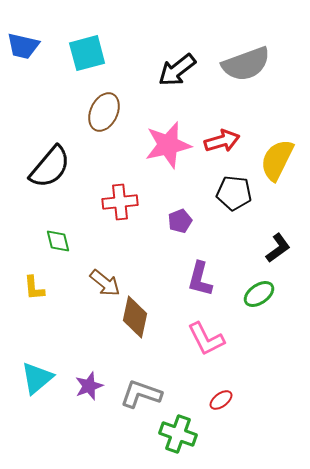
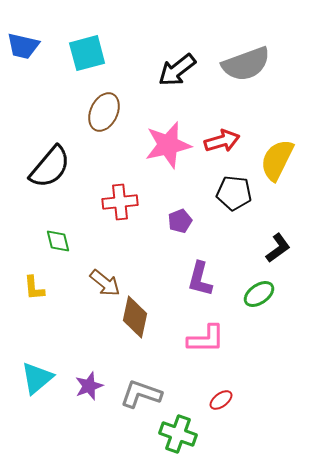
pink L-shape: rotated 63 degrees counterclockwise
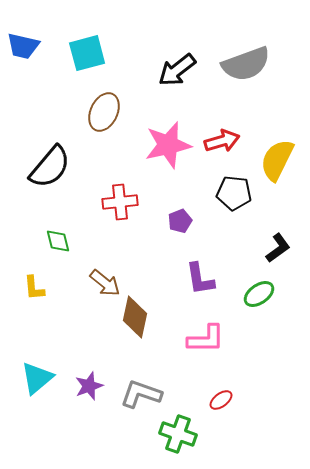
purple L-shape: rotated 24 degrees counterclockwise
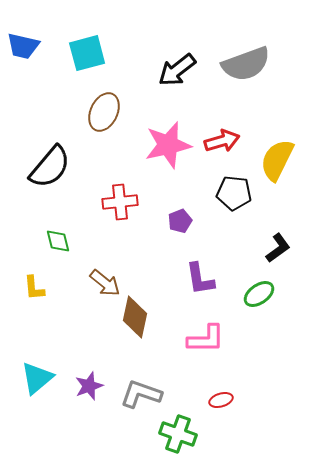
red ellipse: rotated 20 degrees clockwise
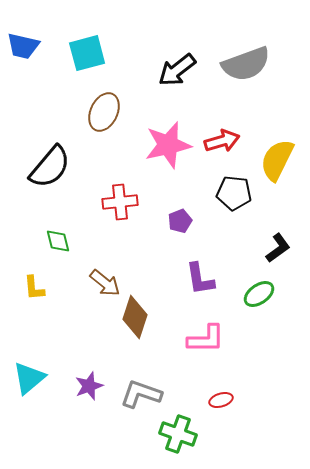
brown diamond: rotated 6 degrees clockwise
cyan triangle: moved 8 px left
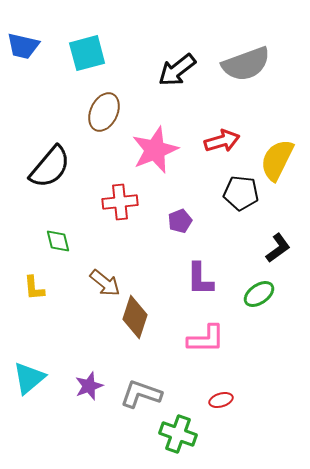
pink star: moved 13 px left, 5 px down; rotated 9 degrees counterclockwise
black pentagon: moved 7 px right
purple L-shape: rotated 9 degrees clockwise
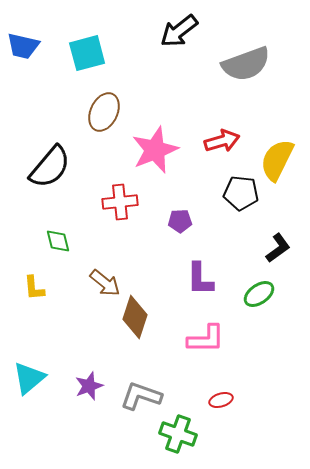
black arrow: moved 2 px right, 39 px up
purple pentagon: rotated 20 degrees clockwise
gray L-shape: moved 2 px down
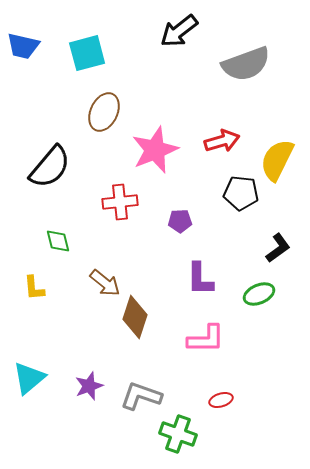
green ellipse: rotated 12 degrees clockwise
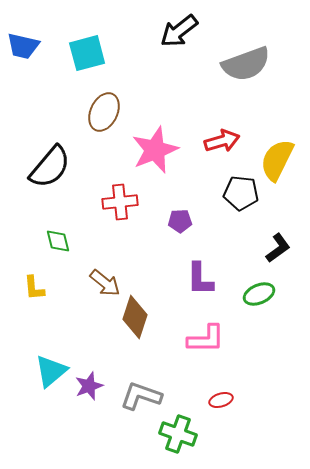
cyan triangle: moved 22 px right, 7 px up
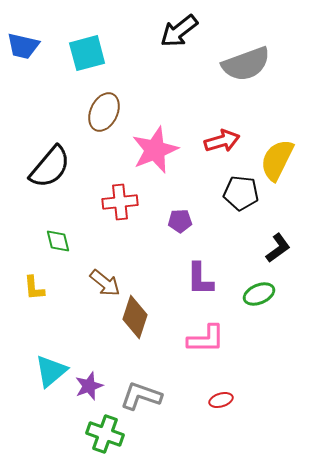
green cross: moved 73 px left
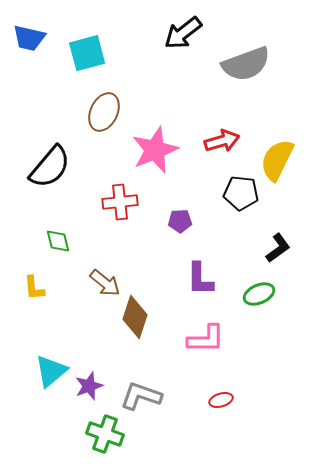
black arrow: moved 4 px right, 2 px down
blue trapezoid: moved 6 px right, 8 px up
